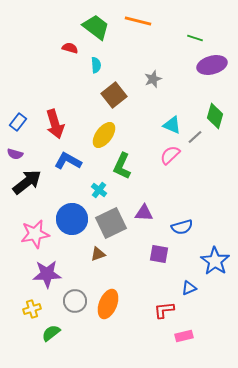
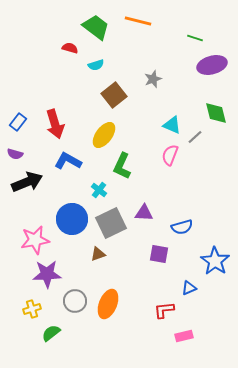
cyan semicircle: rotated 77 degrees clockwise
green diamond: moved 1 px right, 3 px up; rotated 30 degrees counterclockwise
pink semicircle: rotated 25 degrees counterclockwise
black arrow: rotated 16 degrees clockwise
pink star: moved 6 px down
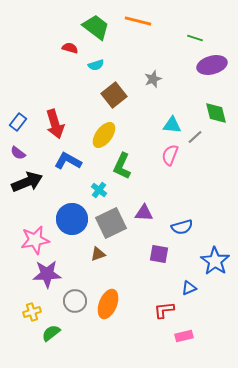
cyan triangle: rotated 18 degrees counterclockwise
purple semicircle: moved 3 px right, 1 px up; rotated 21 degrees clockwise
yellow cross: moved 3 px down
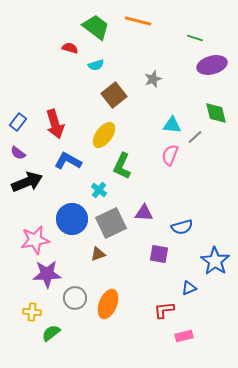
gray circle: moved 3 px up
yellow cross: rotated 24 degrees clockwise
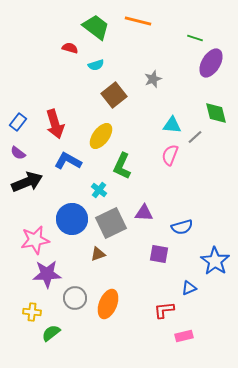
purple ellipse: moved 1 px left, 2 px up; rotated 44 degrees counterclockwise
yellow ellipse: moved 3 px left, 1 px down
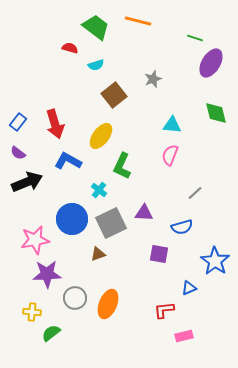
gray line: moved 56 px down
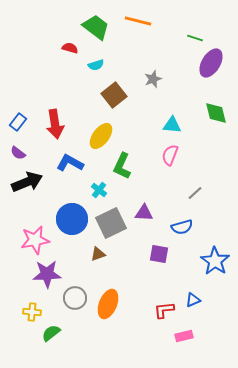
red arrow: rotated 8 degrees clockwise
blue L-shape: moved 2 px right, 2 px down
blue triangle: moved 4 px right, 12 px down
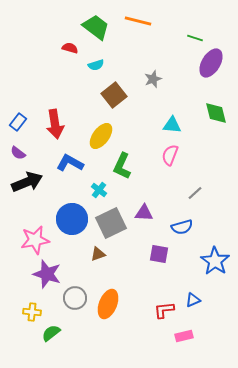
purple star: rotated 20 degrees clockwise
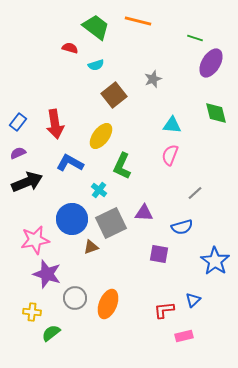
purple semicircle: rotated 119 degrees clockwise
brown triangle: moved 7 px left, 7 px up
blue triangle: rotated 21 degrees counterclockwise
